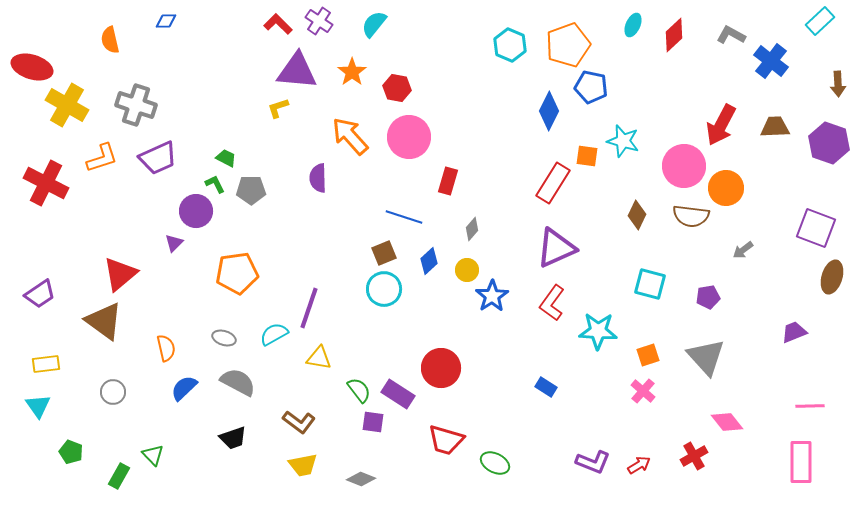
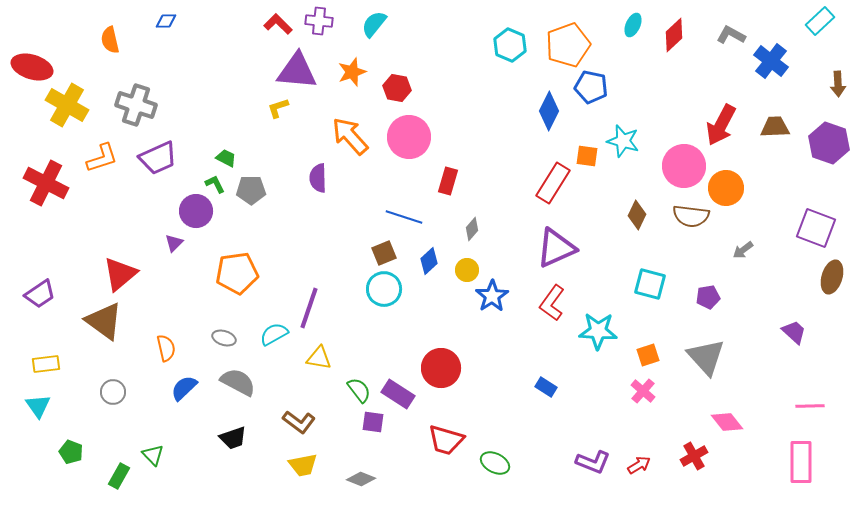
purple cross at (319, 21): rotated 28 degrees counterclockwise
orange star at (352, 72): rotated 16 degrees clockwise
purple trapezoid at (794, 332): rotated 64 degrees clockwise
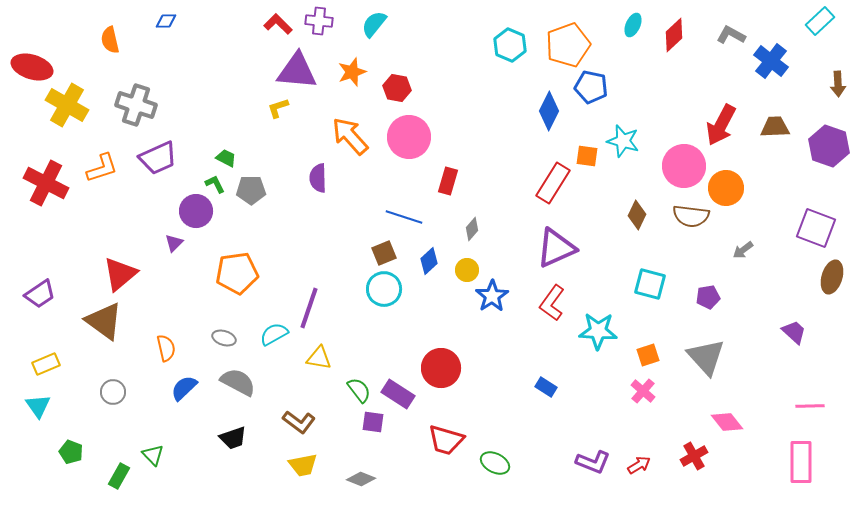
purple hexagon at (829, 143): moved 3 px down
orange L-shape at (102, 158): moved 10 px down
yellow rectangle at (46, 364): rotated 16 degrees counterclockwise
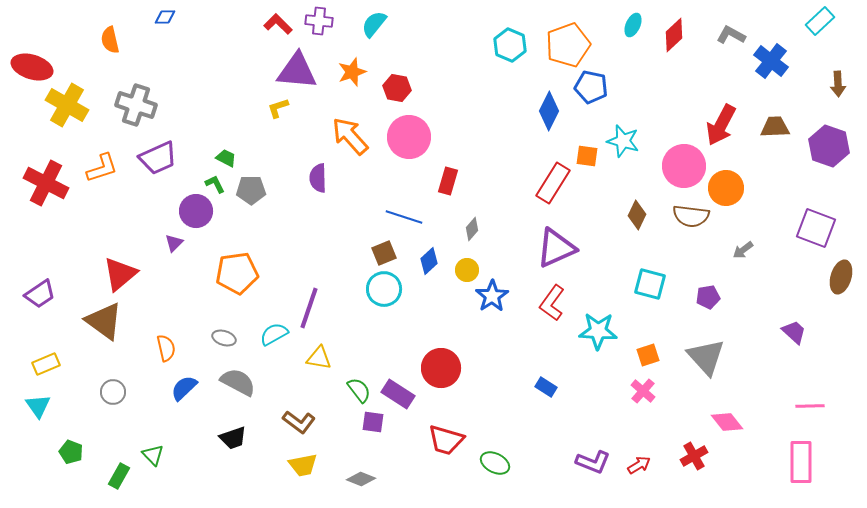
blue diamond at (166, 21): moved 1 px left, 4 px up
brown ellipse at (832, 277): moved 9 px right
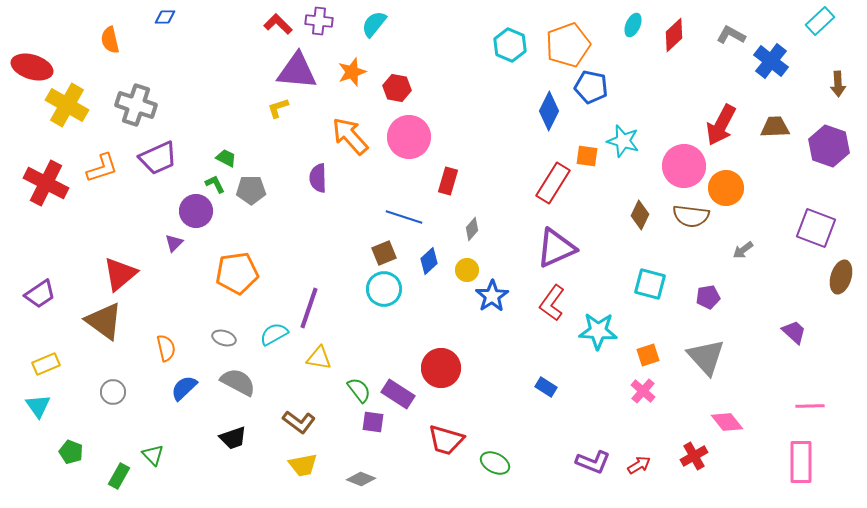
brown diamond at (637, 215): moved 3 px right
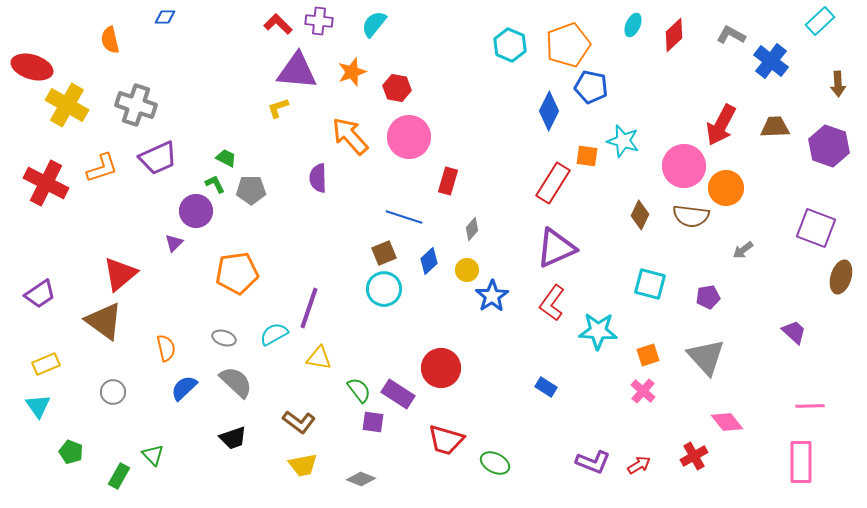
gray semicircle at (238, 382): moved 2 px left; rotated 15 degrees clockwise
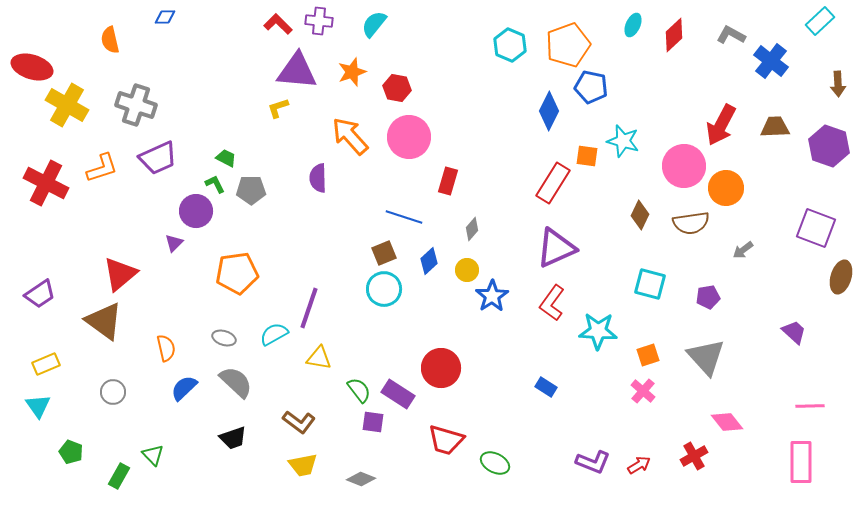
brown semicircle at (691, 216): moved 7 px down; rotated 15 degrees counterclockwise
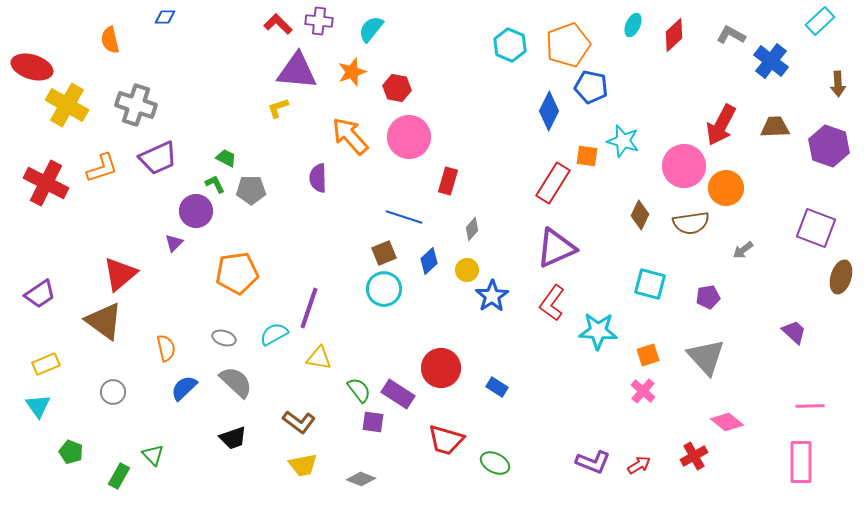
cyan semicircle at (374, 24): moved 3 px left, 5 px down
blue rectangle at (546, 387): moved 49 px left
pink diamond at (727, 422): rotated 12 degrees counterclockwise
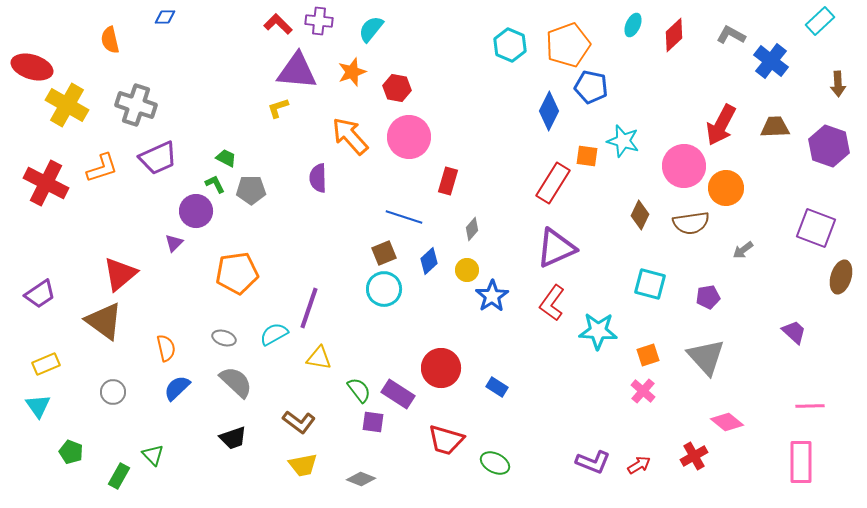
blue semicircle at (184, 388): moved 7 px left
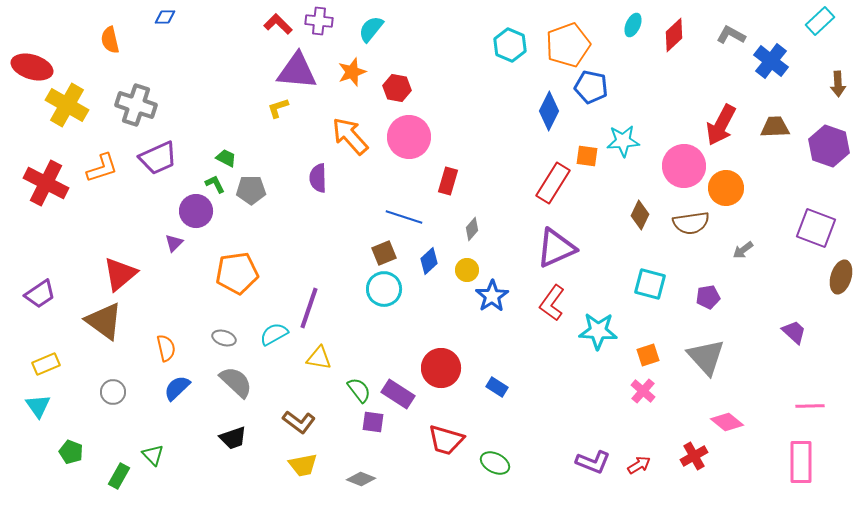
cyan star at (623, 141): rotated 20 degrees counterclockwise
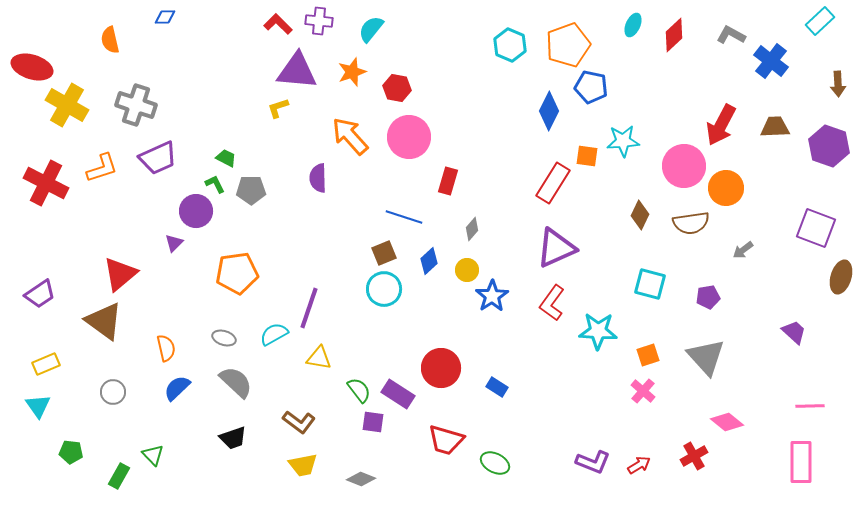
green pentagon at (71, 452): rotated 15 degrees counterclockwise
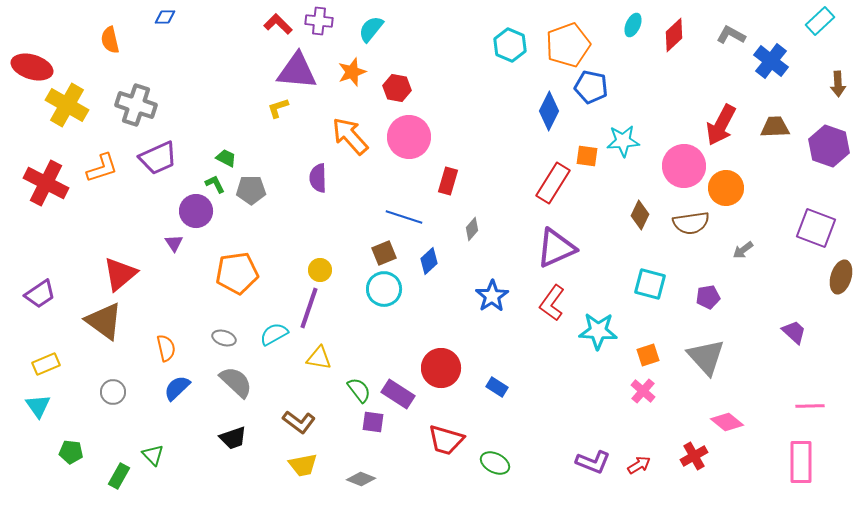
purple triangle at (174, 243): rotated 18 degrees counterclockwise
yellow circle at (467, 270): moved 147 px left
